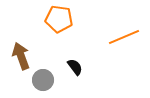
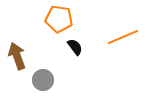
orange line: moved 1 px left
brown arrow: moved 4 px left
black semicircle: moved 20 px up
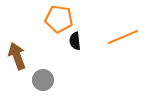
black semicircle: moved 6 px up; rotated 150 degrees counterclockwise
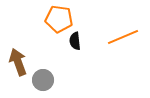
brown arrow: moved 1 px right, 6 px down
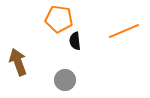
orange line: moved 1 px right, 6 px up
gray circle: moved 22 px right
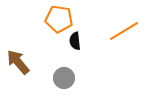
orange line: rotated 8 degrees counterclockwise
brown arrow: rotated 20 degrees counterclockwise
gray circle: moved 1 px left, 2 px up
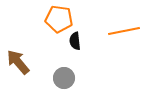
orange line: rotated 20 degrees clockwise
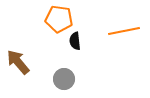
gray circle: moved 1 px down
